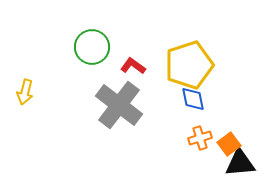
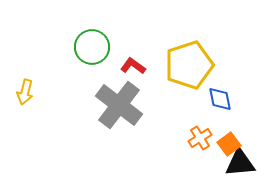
blue diamond: moved 27 px right
orange cross: rotated 15 degrees counterclockwise
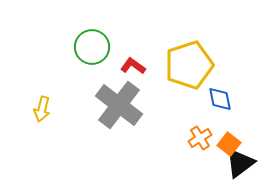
yellow arrow: moved 17 px right, 17 px down
orange square: rotated 15 degrees counterclockwise
black triangle: rotated 32 degrees counterclockwise
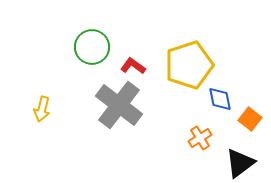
orange square: moved 21 px right, 25 px up
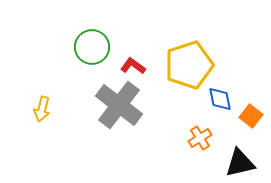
orange square: moved 1 px right, 3 px up
black triangle: rotated 24 degrees clockwise
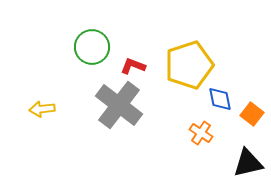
red L-shape: rotated 15 degrees counterclockwise
yellow arrow: rotated 70 degrees clockwise
orange square: moved 1 px right, 2 px up
orange cross: moved 1 px right, 5 px up; rotated 25 degrees counterclockwise
black triangle: moved 8 px right
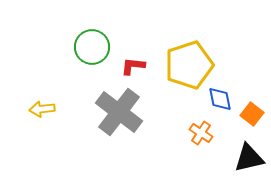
red L-shape: rotated 15 degrees counterclockwise
gray cross: moved 7 px down
black triangle: moved 1 px right, 5 px up
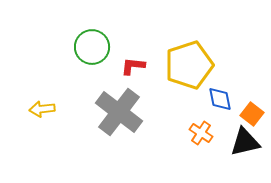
black triangle: moved 4 px left, 16 px up
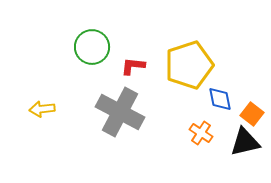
gray cross: moved 1 px right; rotated 9 degrees counterclockwise
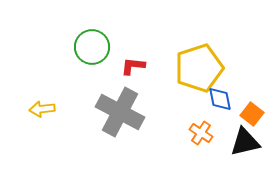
yellow pentagon: moved 10 px right, 3 px down
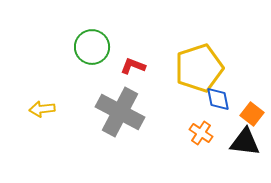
red L-shape: rotated 15 degrees clockwise
blue diamond: moved 2 px left
black triangle: rotated 20 degrees clockwise
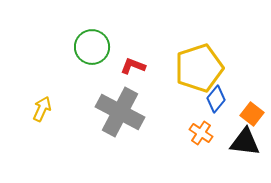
blue diamond: moved 2 px left; rotated 52 degrees clockwise
yellow arrow: rotated 120 degrees clockwise
